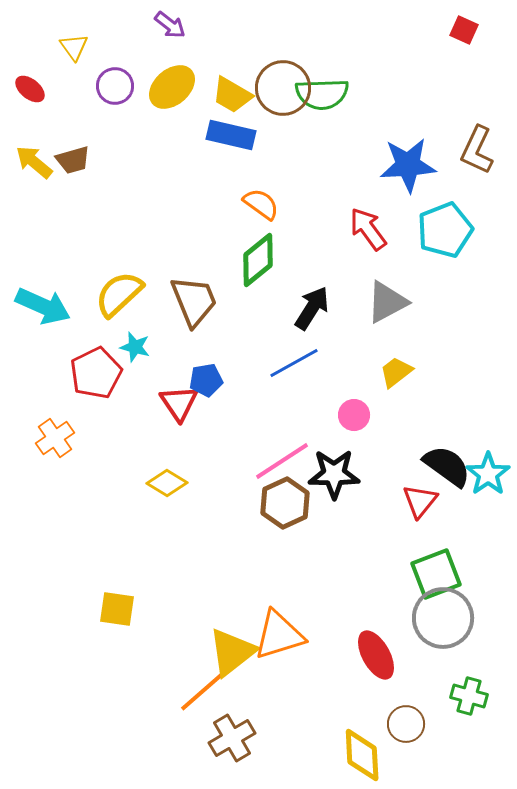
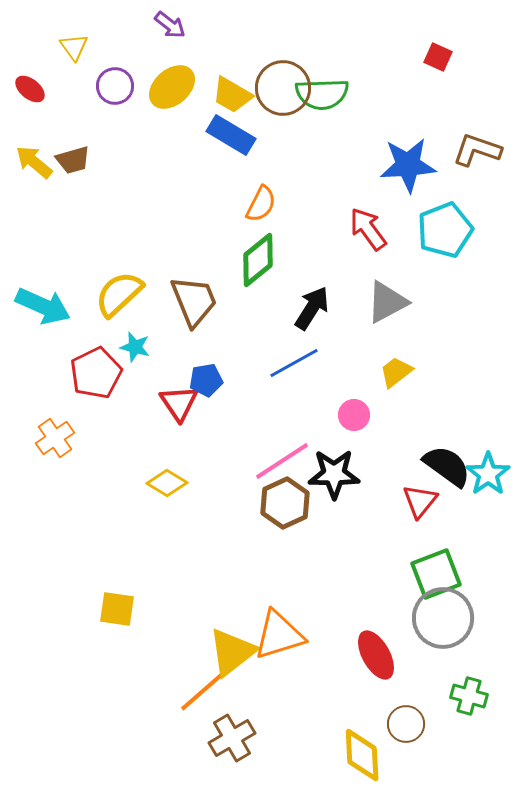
red square at (464, 30): moved 26 px left, 27 px down
blue rectangle at (231, 135): rotated 18 degrees clockwise
brown L-shape at (477, 150): rotated 84 degrees clockwise
orange semicircle at (261, 204): rotated 81 degrees clockwise
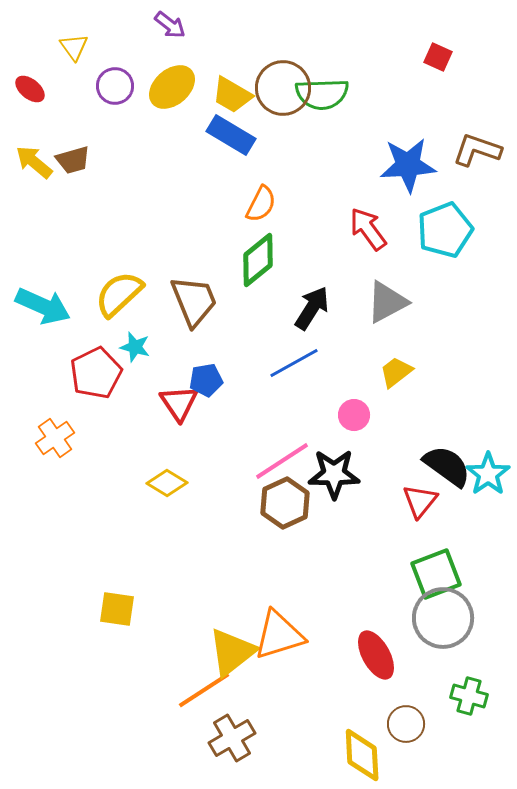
orange line at (204, 690): rotated 8 degrees clockwise
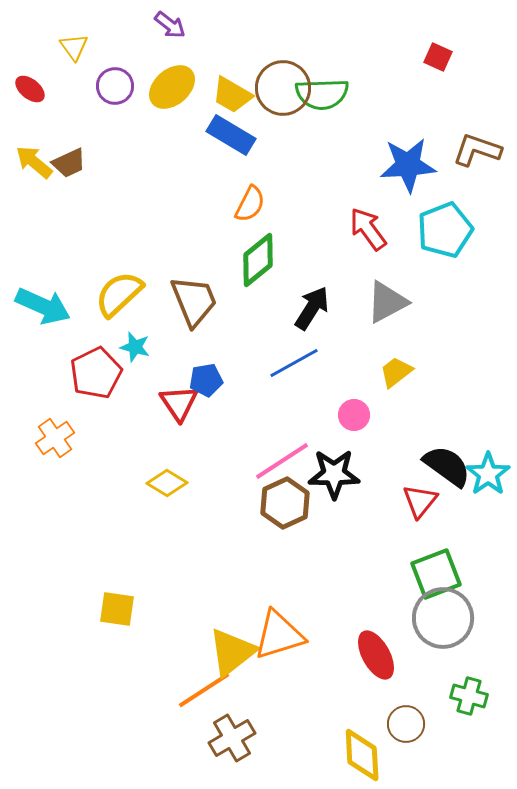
brown trapezoid at (73, 160): moved 4 px left, 3 px down; rotated 9 degrees counterclockwise
orange semicircle at (261, 204): moved 11 px left
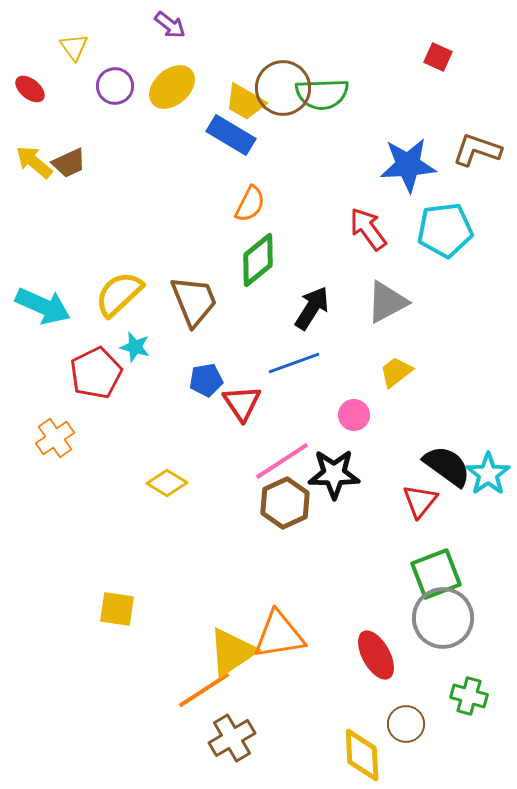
yellow trapezoid at (232, 95): moved 13 px right, 7 px down
cyan pentagon at (445, 230): rotated 14 degrees clockwise
blue line at (294, 363): rotated 9 degrees clockwise
red triangle at (179, 403): moved 63 px right
orange triangle at (279, 635): rotated 8 degrees clockwise
yellow triangle at (232, 652): rotated 4 degrees clockwise
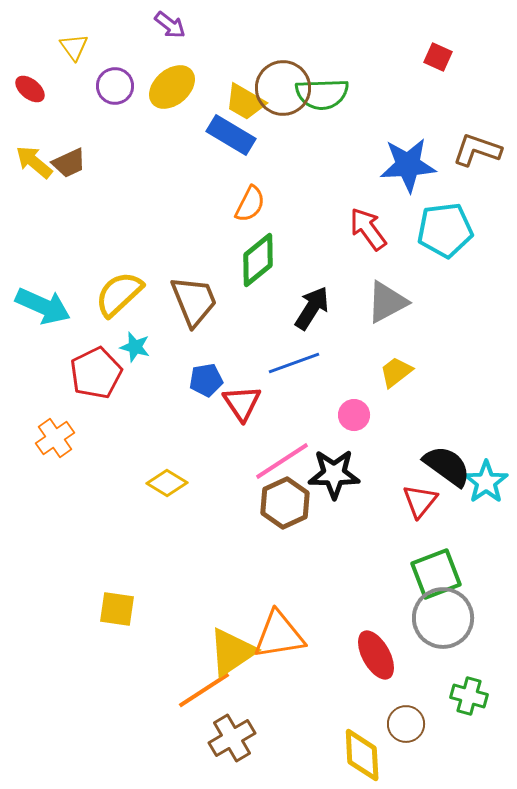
cyan star at (488, 474): moved 2 px left, 8 px down
